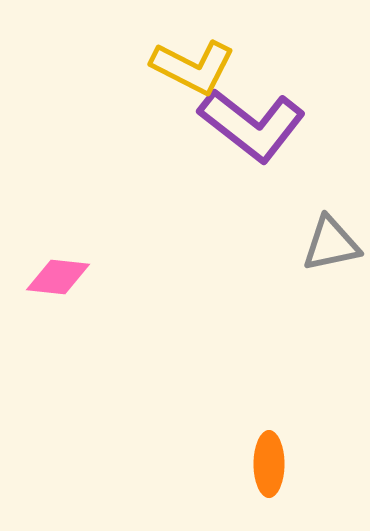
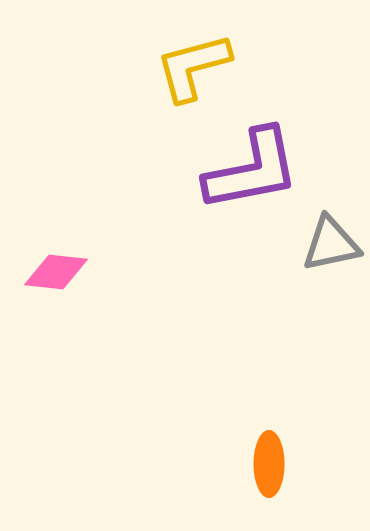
yellow L-shape: rotated 138 degrees clockwise
purple L-shape: moved 45 px down; rotated 49 degrees counterclockwise
pink diamond: moved 2 px left, 5 px up
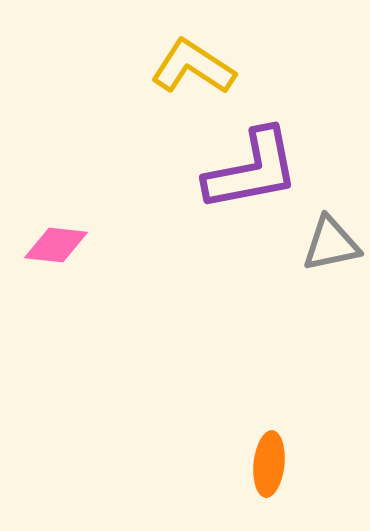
yellow L-shape: rotated 48 degrees clockwise
pink diamond: moved 27 px up
orange ellipse: rotated 6 degrees clockwise
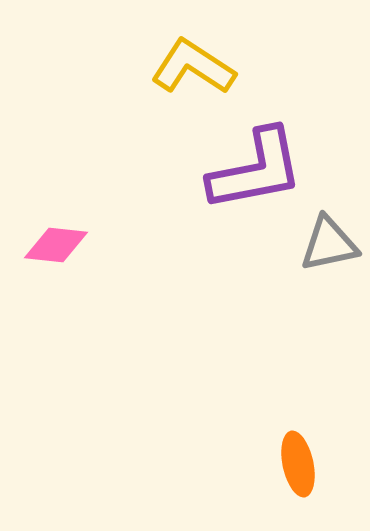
purple L-shape: moved 4 px right
gray triangle: moved 2 px left
orange ellipse: moved 29 px right; rotated 18 degrees counterclockwise
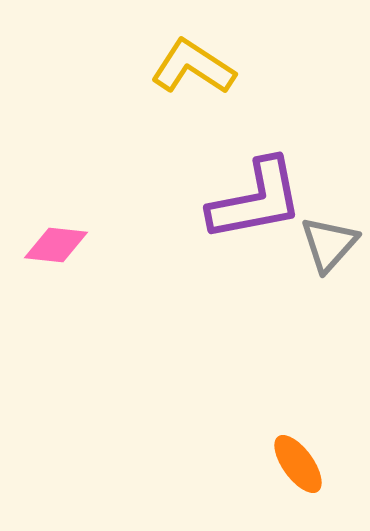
purple L-shape: moved 30 px down
gray triangle: rotated 36 degrees counterclockwise
orange ellipse: rotated 24 degrees counterclockwise
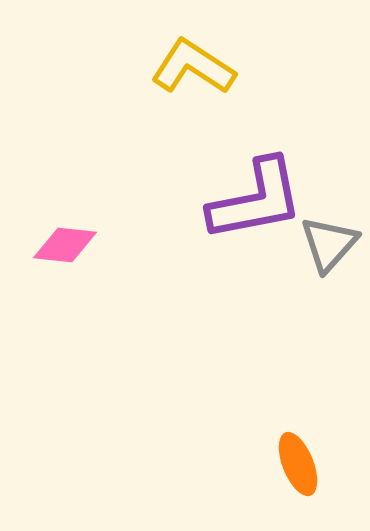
pink diamond: moved 9 px right
orange ellipse: rotated 14 degrees clockwise
